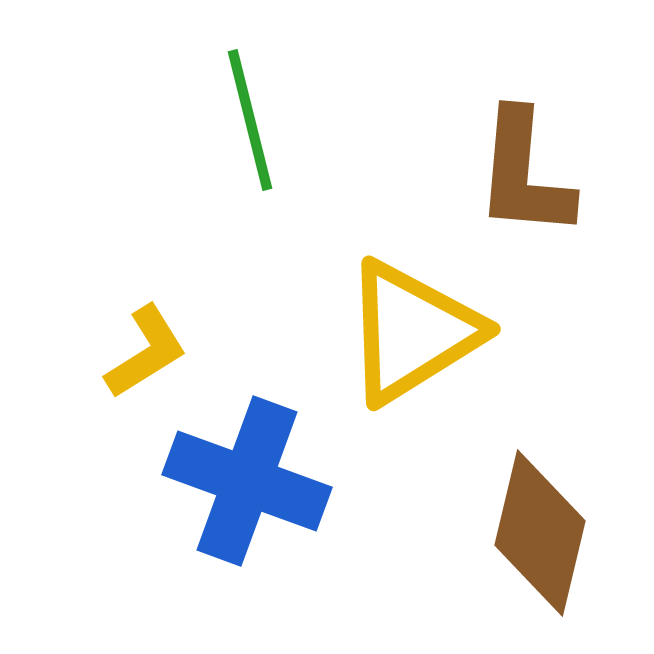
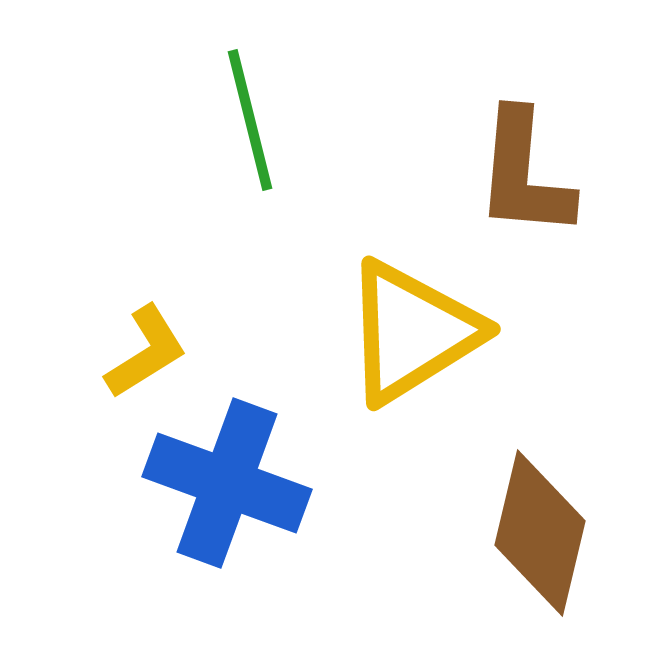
blue cross: moved 20 px left, 2 px down
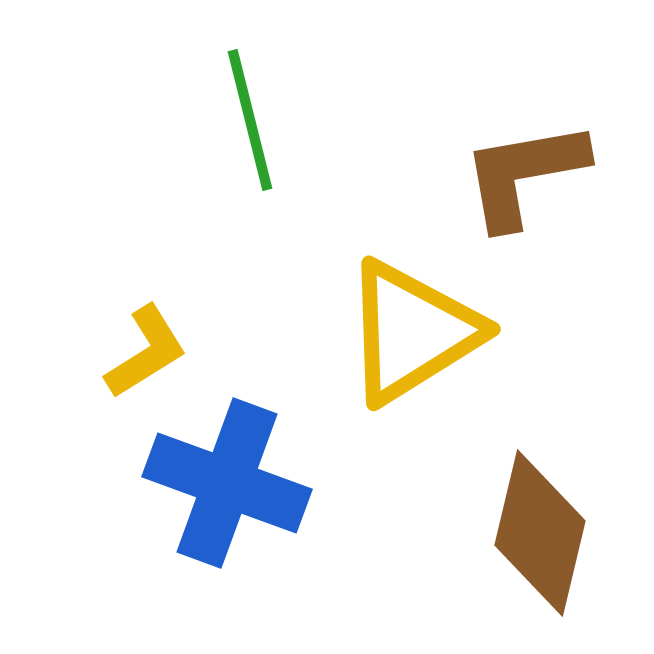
brown L-shape: rotated 75 degrees clockwise
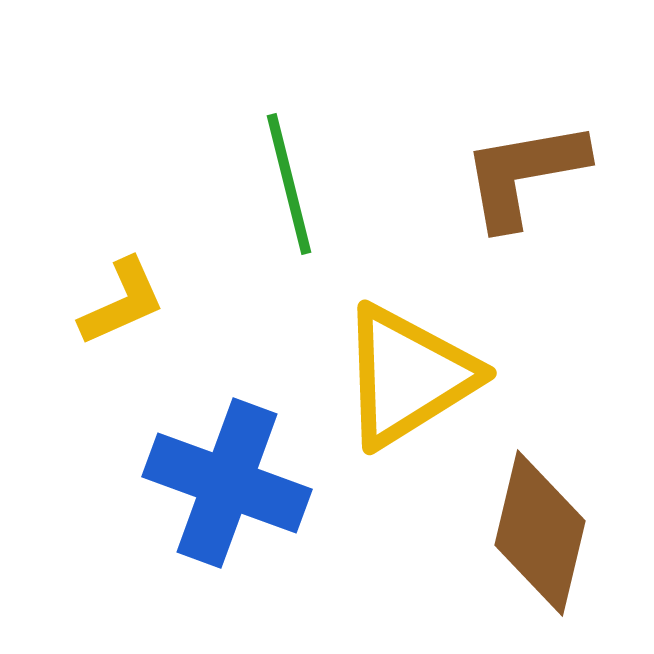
green line: moved 39 px right, 64 px down
yellow triangle: moved 4 px left, 44 px down
yellow L-shape: moved 24 px left, 50 px up; rotated 8 degrees clockwise
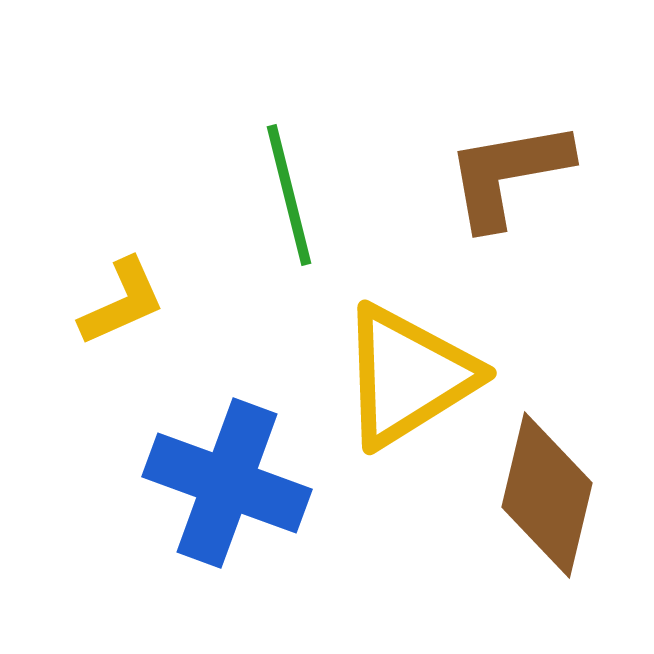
brown L-shape: moved 16 px left
green line: moved 11 px down
brown diamond: moved 7 px right, 38 px up
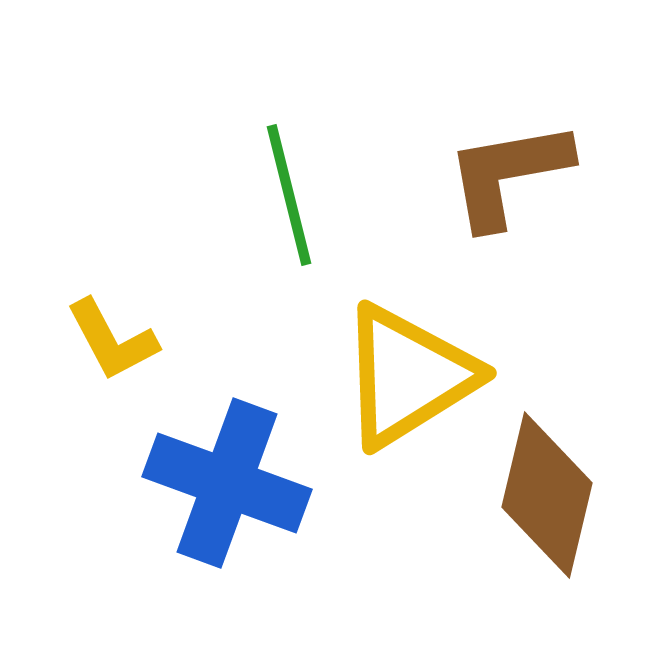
yellow L-shape: moved 10 px left, 38 px down; rotated 86 degrees clockwise
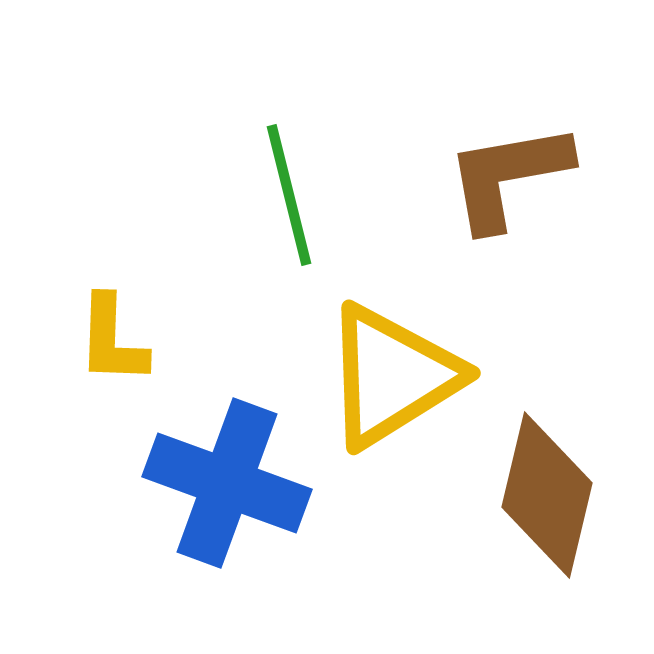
brown L-shape: moved 2 px down
yellow L-shape: rotated 30 degrees clockwise
yellow triangle: moved 16 px left
